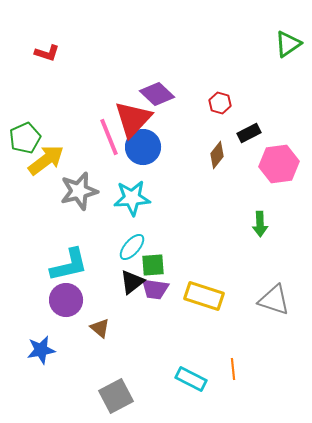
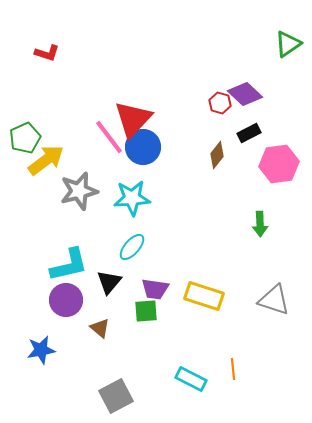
purple diamond: moved 88 px right
pink line: rotated 15 degrees counterclockwise
green square: moved 7 px left, 46 px down
black triangle: moved 23 px left; rotated 12 degrees counterclockwise
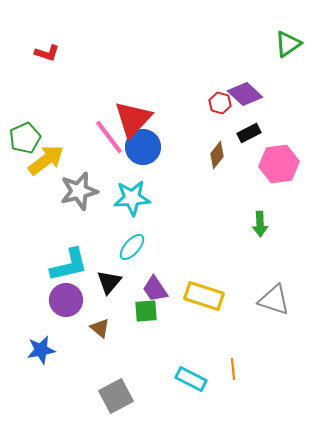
purple trapezoid: rotated 48 degrees clockwise
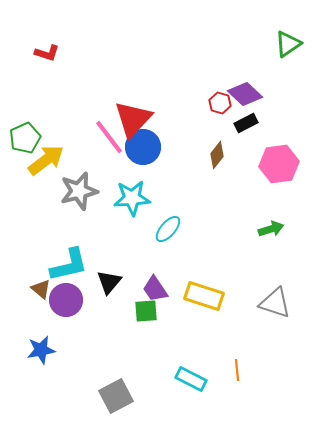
black rectangle: moved 3 px left, 10 px up
green arrow: moved 11 px right, 5 px down; rotated 105 degrees counterclockwise
cyan ellipse: moved 36 px right, 18 px up
gray triangle: moved 1 px right, 3 px down
brown triangle: moved 59 px left, 39 px up
orange line: moved 4 px right, 1 px down
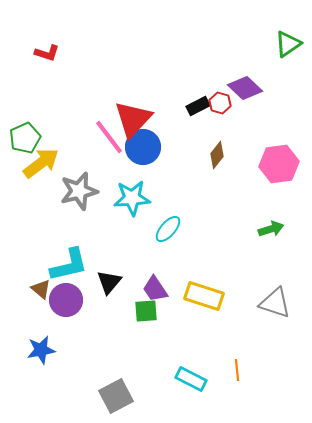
purple diamond: moved 6 px up
black rectangle: moved 48 px left, 17 px up
yellow arrow: moved 5 px left, 3 px down
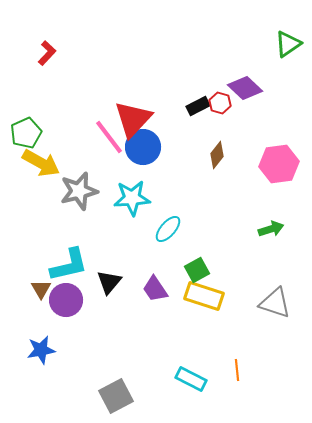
red L-shape: rotated 65 degrees counterclockwise
green pentagon: moved 1 px right, 5 px up
yellow arrow: rotated 66 degrees clockwise
brown triangle: rotated 20 degrees clockwise
green square: moved 51 px right, 41 px up; rotated 25 degrees counterclockwise
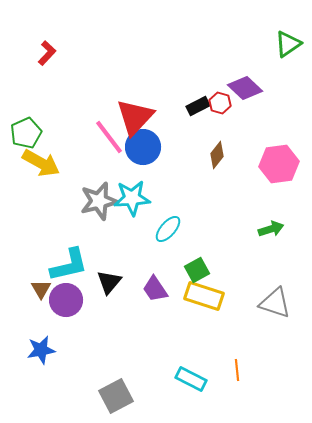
red triangle: moved 2 px right, 2 px up
gray star: moved 20 px right, 10 px down
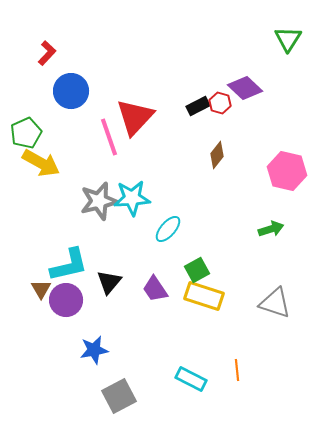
green triangle: moved 5 px up; rotated 24 degrees counterclockwise
pink line: rotated 18 degrees clockwise
blue circle: moved 72 px left, 56 px up
pink hexagon: moved 8 px right, 7 px down; rotated 21 degrees clockwise
blue star: moved 53 px right
gray square: moved 3 px right
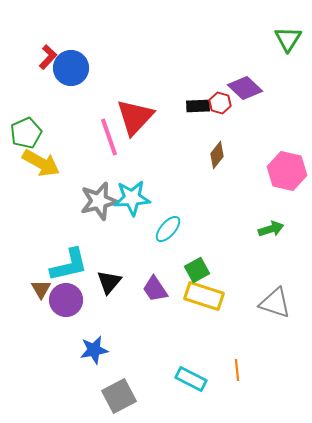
red L-shape: moved 1 px right, 4 px down
blue circle: moved 23 px up
black rectangle: rotated 25 degrees clockwise
